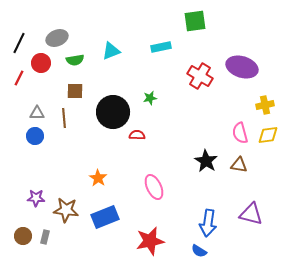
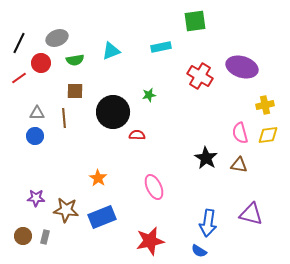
red line: rotated 28 degrees clockwise
green star: moved 1 px left, 3 px up
black star: moved 3 px up
blue rectangle: moved 3 px left
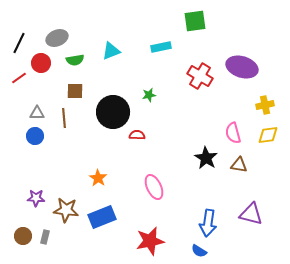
pink semicircle: moved 7 px left
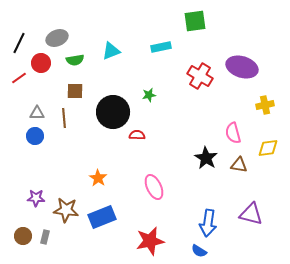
yellow diamond: moved 13 px down
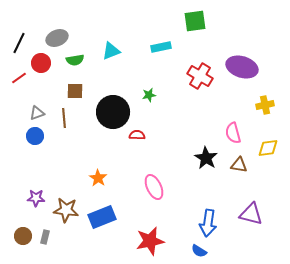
gray triangle: rotated 21 degrees counterclockwise
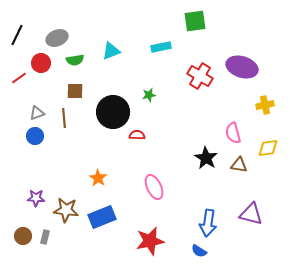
black line: moved 2 px left, 8 px up
